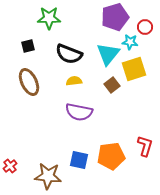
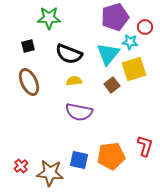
red cross: moved 11 px right
brown star: moved 2 px right, 3 px up
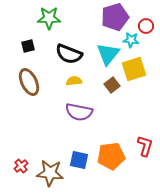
red circle: moved 1 px right, 1 px up
cyan star: moved 1 px right, 2 px up
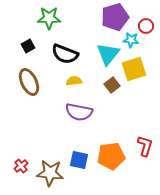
black square: rotated 16 degrees counterclockwise
black semicircle: moved 4 px left
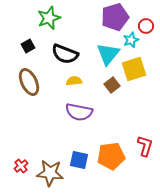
green star: rotated 20 degrees counterclockwise
cyan star: rotated 28 degrees counterclockwise
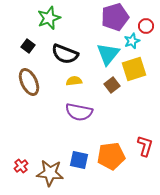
cyan star: moved 1 px right, 1 px down
black square: rotated 24 degrees counterclockwise
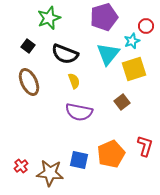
purple pentagon: moved 11 px left
yellow semicircle: rotated 77 degrees clockwise
brown square: moved 10 px right, 17 px down
orange pentagon: moved 2 px up; rotated 16 degrees counterclockwise
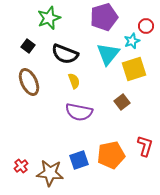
orange pentagon: moved 1 px down; rotated 12 degrees clockwise
blue square: rotated 30 degrees counterclockwise
